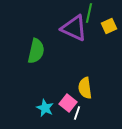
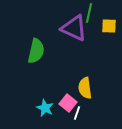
yellow square: rotated 28 degrees clockwise
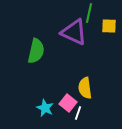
purple triangle: moved 4 px down
white line: moved 1 px right
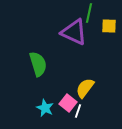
green semicircle: moved 2 px right, 13 px down; rotated 30 degrees counterclockwise
yellow semicircle: rotated 45 degrees clockwise
white line: moved 2 px up
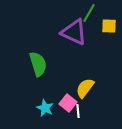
green line: rotated 18 degrees clockwise
white line: rotated 24 degrees counterclockwise
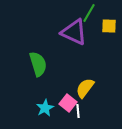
cyan star: rotated 18 degrees clockwise
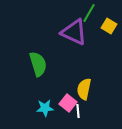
yellow square: rotated 28 degrees clockwise
yellow semicircle: moved 1 px left, 1 px down; rotated 25 degrees counterclockwise
cyan star: rotated 24 degrees clockwise
